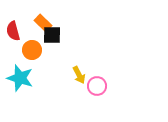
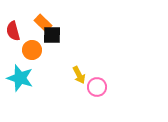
pink circle: moved 1 px down
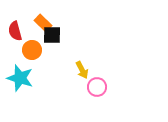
red semicircle: moved 2 px right
yellow arrow: moved 3 px right, 5 px up
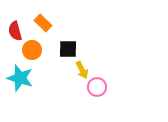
black square: moved 16 px right, 14 px down
